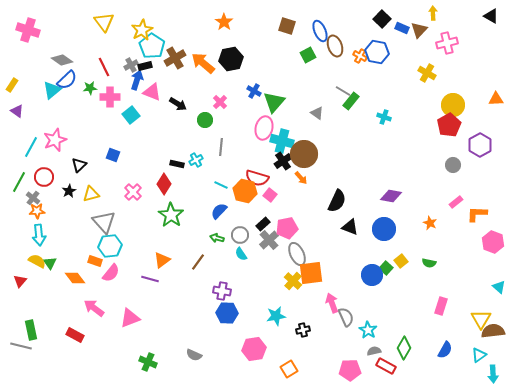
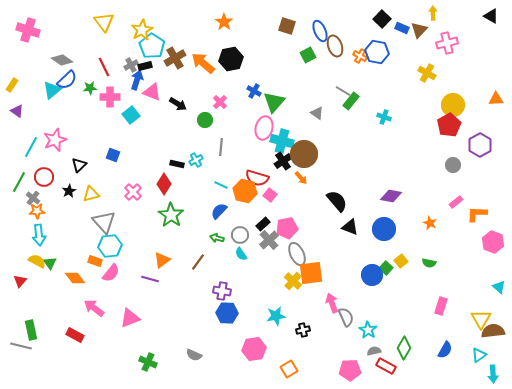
black semicircle at (337, 201): rotated 65 degrees counterclockwise
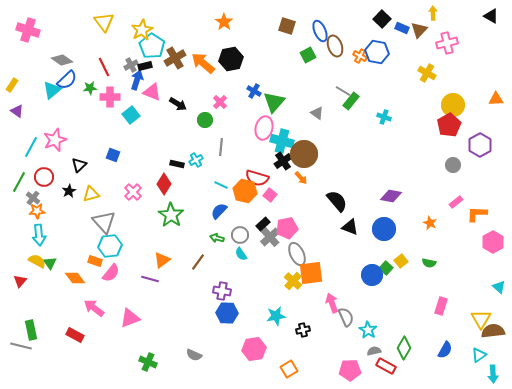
gray cross at (269, 240): moved 1 px right, 3 px up
pink hexagon at (493, 242): rotated 10 degrees clockwise
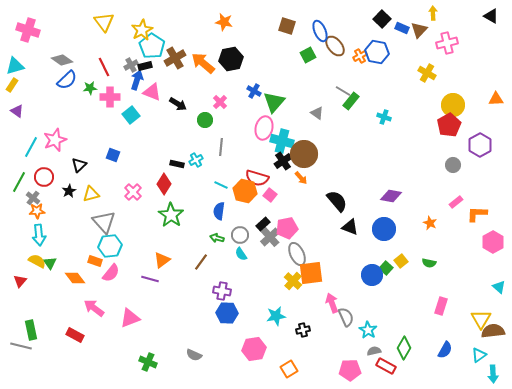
orange star at (224, 22): rotated 24 degrees counterclockwise
brown ellipse at (335, 46): rotated 20 degrees counterclockwise
orange cross at (360, 56): rotated 32 degrees clockwise
cyan triangle at (52, 90): moved 37 px left, 24 px up; rotated 24 degrees clockwise
blue semicircle at (219, 211): rotated 36 degrees counterclockwise
brown line at (198, 262): moved 3 px right
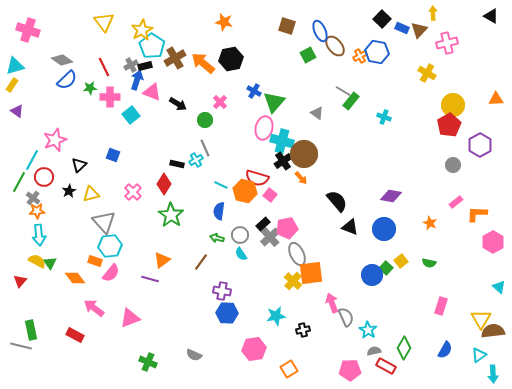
cyan line at (31, 147): moved 1 px right, 13 px down
gray line at (221, 147): moved 16 px left, 1 px down; rotated 30 degrees counterclockwise
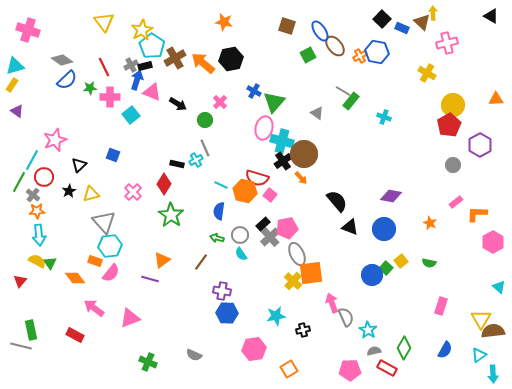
brown triangle at (419, 30): moved 3 px right, 8 px up; rotated 30 degrees counterclockwise
blue ellipse at (320, 31): rotated 10 degrees counterclockwise
gray cross at (33, 198): moved 3 px up
red rectangle at (386, 366): moved 1 px right, 2 px down
